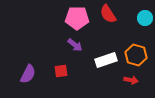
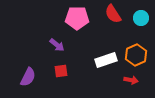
red semicircle: moved 5 px right
cyan circle: moved 4 px left
purple arrow: moved 18 px left
orange hexagon: rotated 20 degrees clockwise
purple semicircle: moved 3 px down
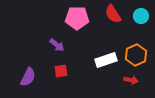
cyan circle: moved 2 px up
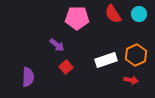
cyan circle: moved 2 px left, 2 px up
red square: moved 5 px right, 4 px up; rotated 32 degrees counterclockwise
purple semicircle: rotated 24 degrees counterclockwise
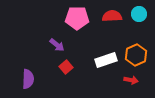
red semicircle: moved 1 px left, 2 px down; rotated 120 degrees clockwise
purple semicircle: moved 2 px down
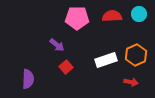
red arrow: moved 2 px down
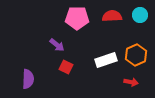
cyan circle: moved 1 px right, 1 px down
red square: rotated 24 degrees counterclockwise
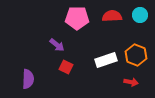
orange hexagon: rotated 15 degrees counterclockwise
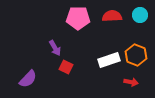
pink pentagon: moved 1 px right
purple arrow: moved 2 px left, 3 px down; rotated 21 degrees clockwise
white rectangle: moved 3 px right
purple semicircle: rotated 42 degrees clockwise
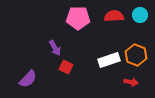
red semicircle: moved 2 px right
